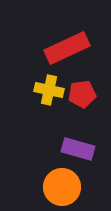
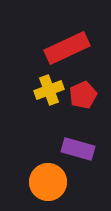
yellow cross: rotated 32 degrees counterclockwise
red pentagon: moved 1 px right, 1 px down; rotated 16 degrees counterclockwise
orange circle: moved 14 px left, 5 px up
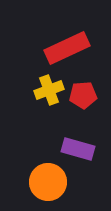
red pentagon: rotated 20 degrees clockwise
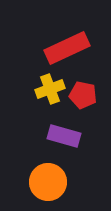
yellow cross: moved 1 px right, 1 px up
red pentagon: rotated 16 degrees clockwise
purple rectangle: moved 14 px left, 13 px up
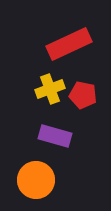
red rectangle: moved 2 px right, 4 px up
purple rectangle: moved 9 px left
orange circle: moved 12 px left, 2 px up
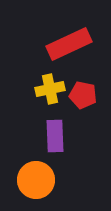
yellow cross: rotated 8 degrees clockwise
purple rectangle: rotated 72 degrees clockwise
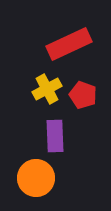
yellow cross: moved 3 px left; rotated 16 degrees counterclockwise
red pentagon: rotated 8 degrees clockwise
orange circle: moved 2 px up
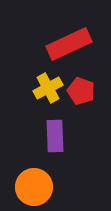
yellow cross: moved 1 px right, 1 px up
red pentagon: moved 2 px left, 4 px up
orange circle: moved 2 px left, 9 px down
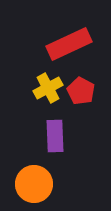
red pentagon: rotated 8 degrees clockwise
orange circle: moved 3 px up
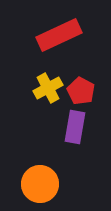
red rectangle: moved 10 px left, 9 px up
purple rectangle: moved 20 px right, 9 px up; rotated 12 degrees clockwise
orange circle: moved 6 px right
